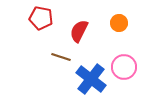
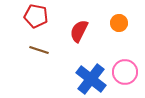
red pentagon: moved 5 px left, 2 px up
brown line: moved 22 px left, 7 px up
pink circle: moved 1 px right, 5 px down
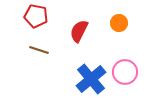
blue cross: rotated 12 degrees clockwise
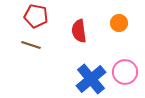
red semicircle: rotated 35 degrees counterclockwise
brown line: moved 8 px left, 5 px up
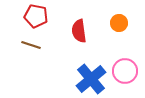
pink circle: moved 1 px up
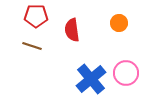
red pentagon: rotated 10 degrees counterclockwise
red semicircle: moved 7 px left, 1 px up
brown line: moved 1 px right, 1 px down
pink circle: moved 1 px right, 2 px down
